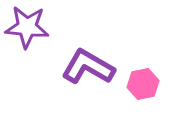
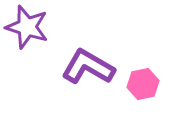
purple star: rotated 12 degrees clockwise
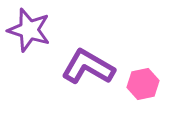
purple star: moved 2 px right, 3 px down
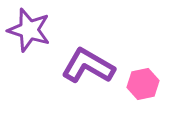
purple L-shape: moved 1 px up
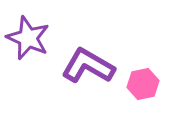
purple star: moved 1 px left, 8 px down; rotated 6 degrees clockwise
